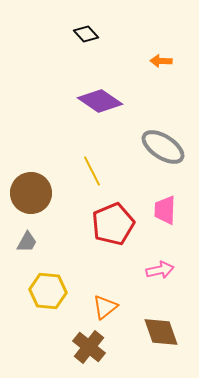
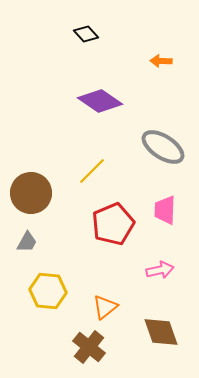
yellow line: rotated 72 degrees clockwise
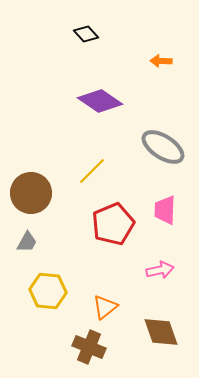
brown cross: rotated 16 degrees counterclockwise
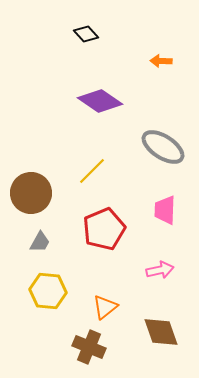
red pentagon: moved 9 px left, 5 px down
gray trapezoid: moved 13 px right
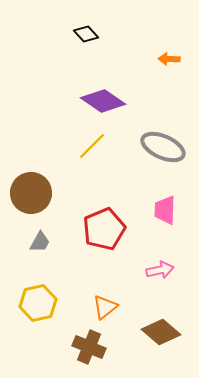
orange arrow: moved 8 px right, 2 px up
purple diamond: moved 3 px right
gray ellipse: rotated 9 degrees counterclockwise
yellow line: moved 25 px up
yellow hexagon: moved 10 px left, 12 px down; rotated 18 degrees counterclockwise
brown diamond: rotated 30 degrees counterclockwise
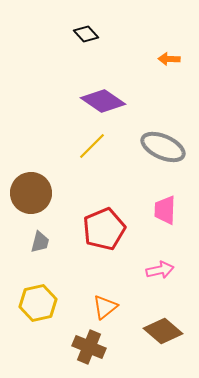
gray trapezoid: rotated 15 degrees counterclockwise
brown diamond: moved 2 px right, 1 px up
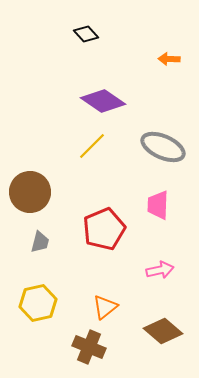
brown circle: moved 1 px left, 1 px up
pink trapezoid: moved 7 px left, 5 px up
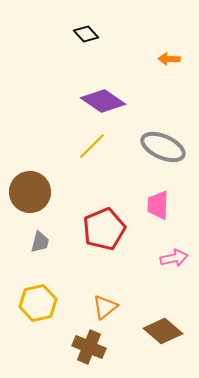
pink arrow: moved 14 px right, 12 px up
